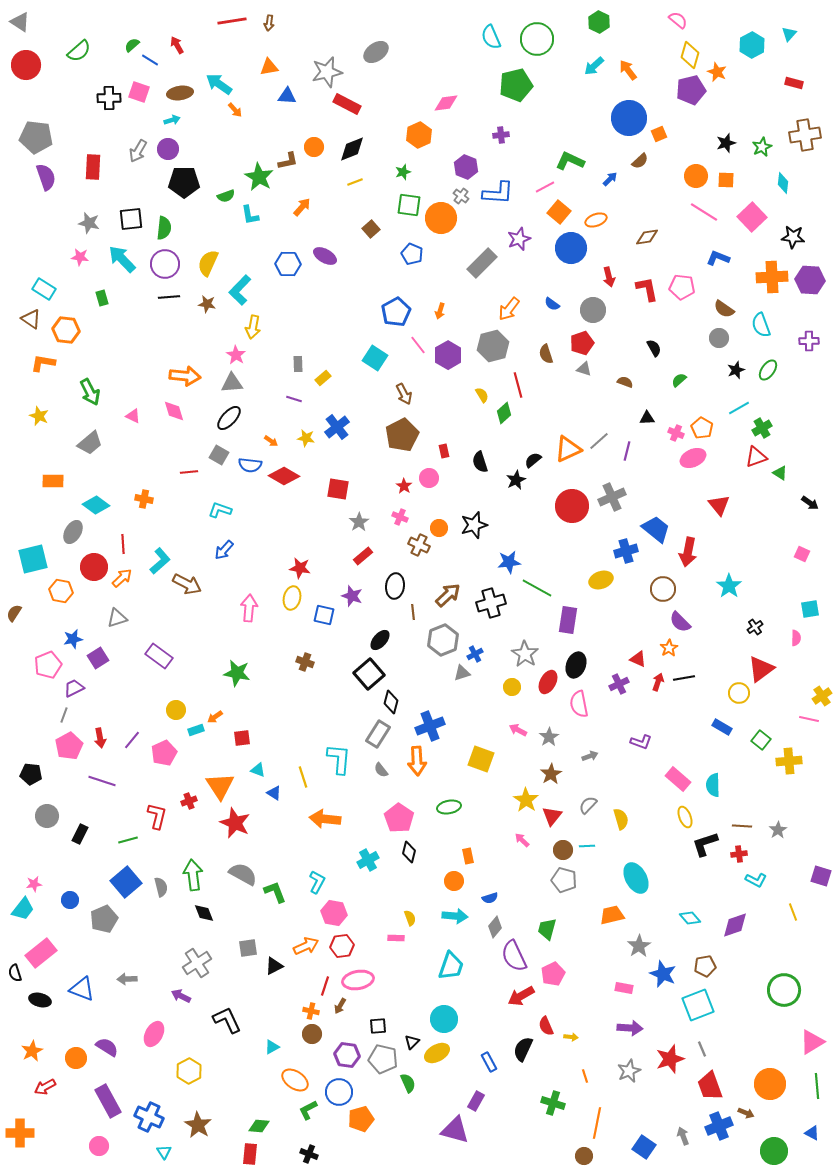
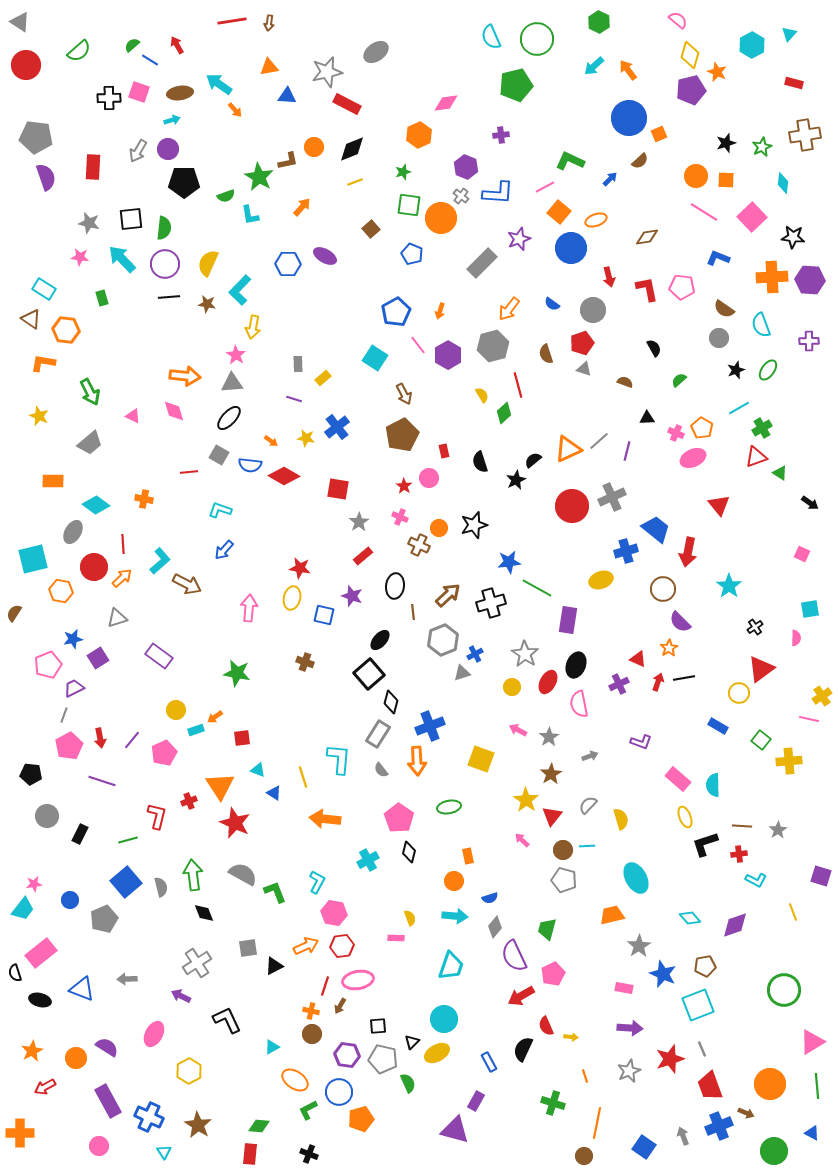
blue rectangle at (722, 727): moved 4 px left, 1 px up
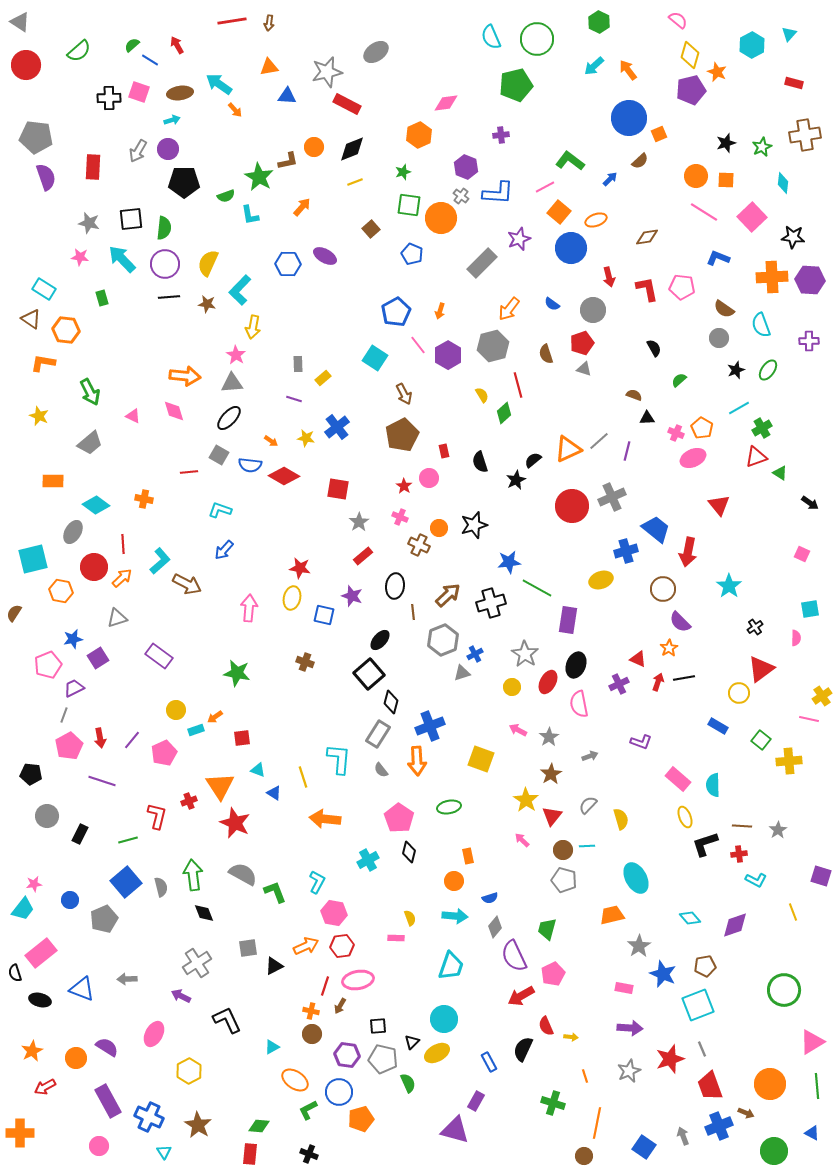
green L-shape at (570, 161): rotated 12 degrees clockwise
brown semicircle at (625, 382): moved 9 px right, 13 px down
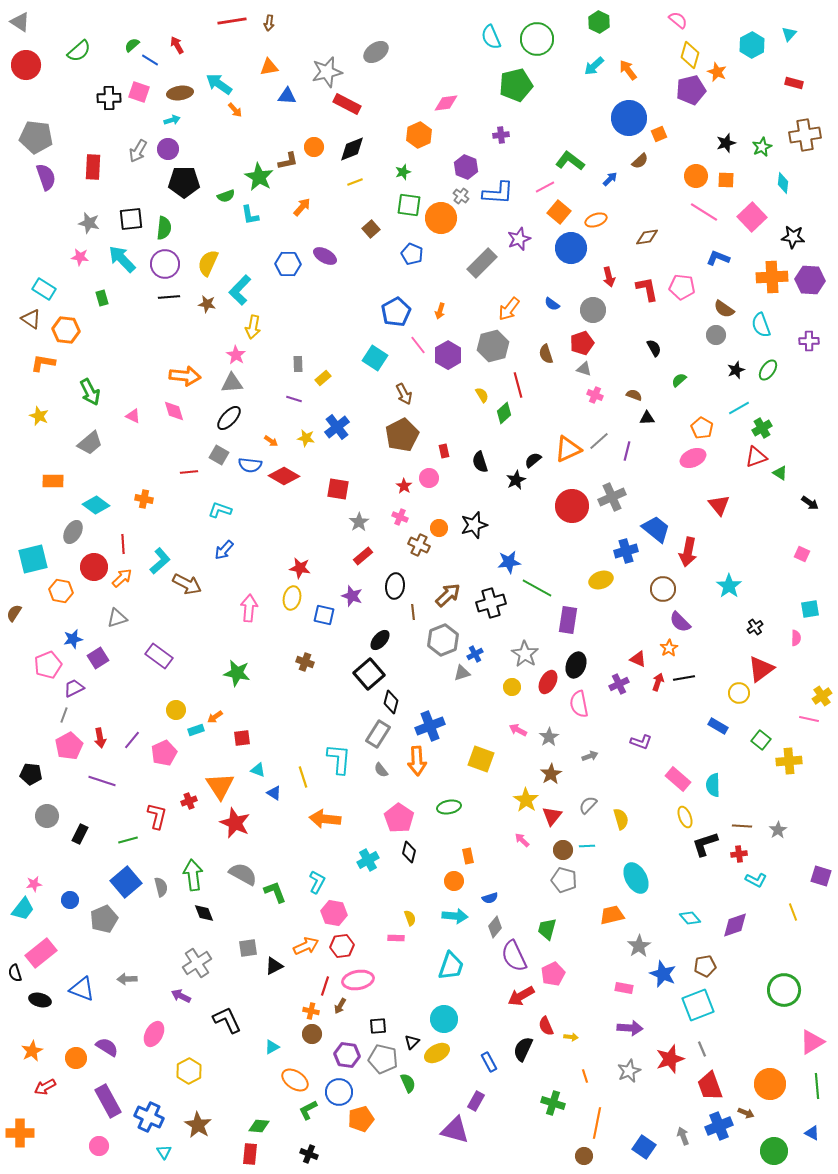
gray circle at (719, 338): moved 3 px left, 3 px up
pink cross at (676, 433): moved 81 px left, 38 px up
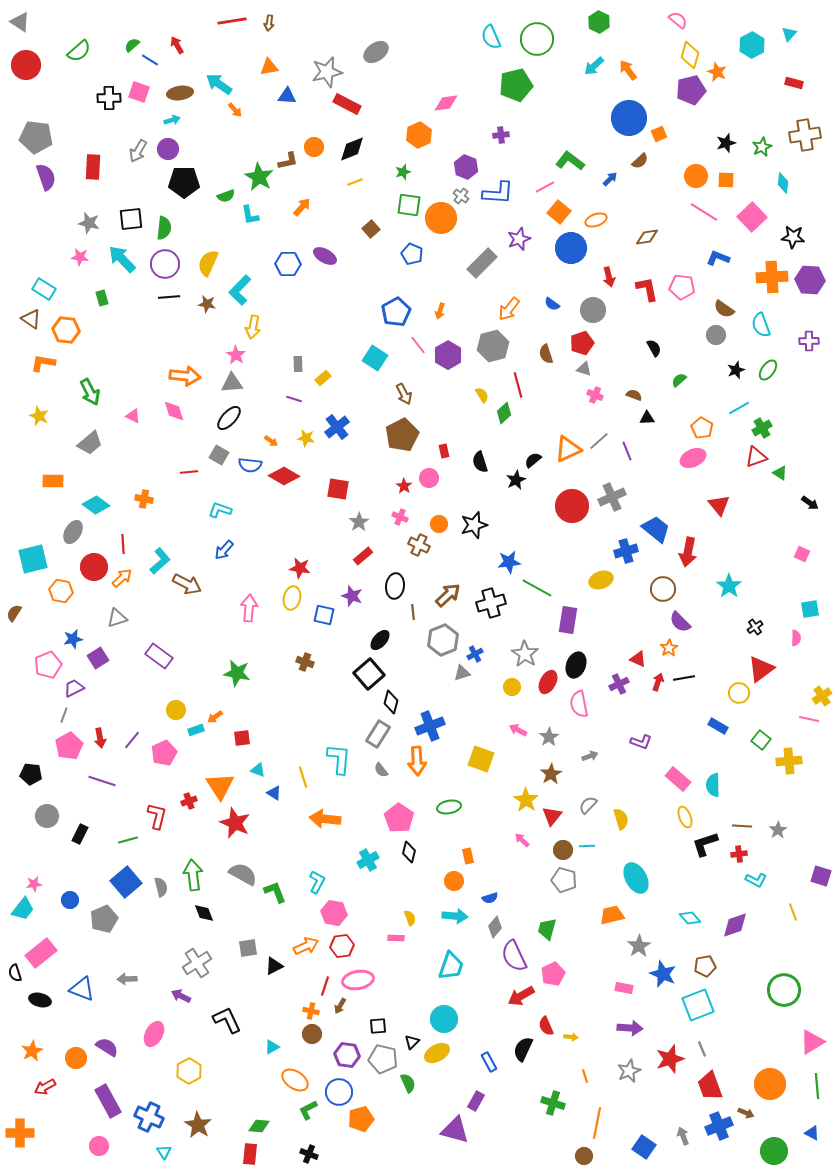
purple line at (627, 451): rotated 36 degrees counterclockwise
orange circle at (439, 528): moved 4 px up
